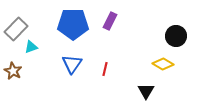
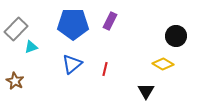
blue triangle: rotated 15 degrees clockwise
brown star: moved 2 px right, 10 px down
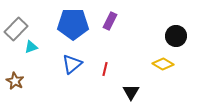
black triangle: moved 15 px left, 1 px down
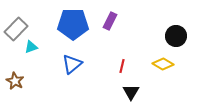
red line: moved 17 px right, 3 px up
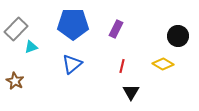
purple rectangle: moved 6 px right, 8 px down
black circle: moved 2 px right
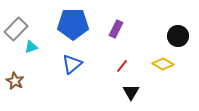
red line: rotated 24 degrees clockwise
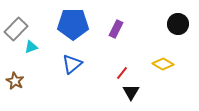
black circle: moved 12 px up
red line: moved 7 px down
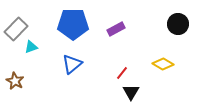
purple rectangle: rotated 36 degrees clockwise
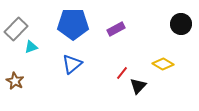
black circle: moved 3 px right
black triangle: moved 7 px right, 6 px up; rotated 12 degrees clockwise
